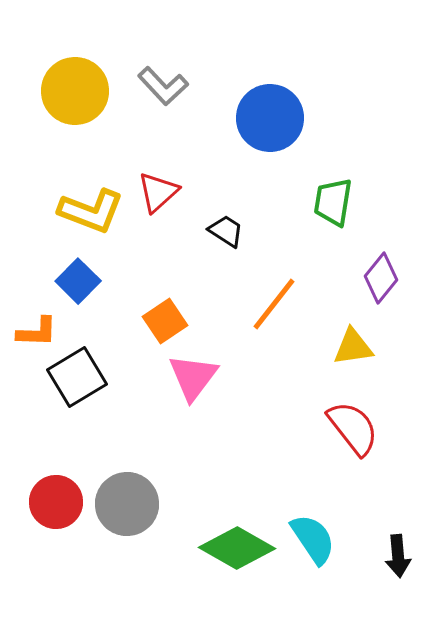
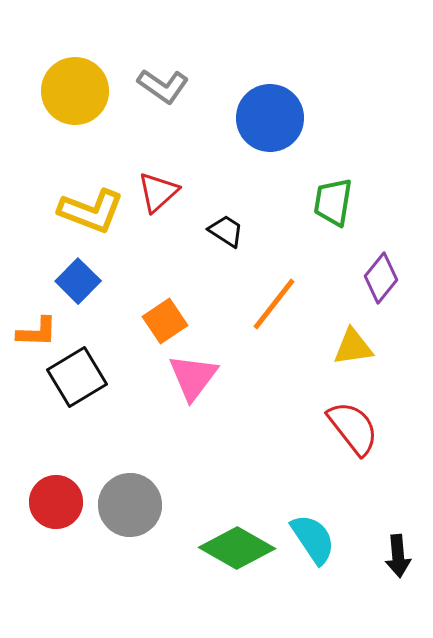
gray L-shape: rotated 12 degrees counterclockwise
gray circle: moved 3 px right, 1 px down
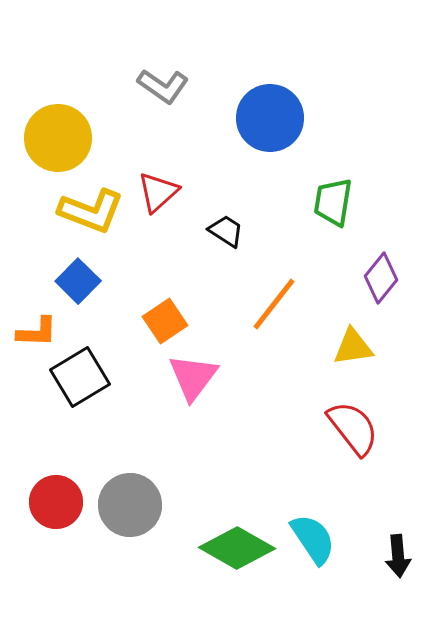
yellow circle: moved 17 px left, 47 px down
black square: moved 3 px right
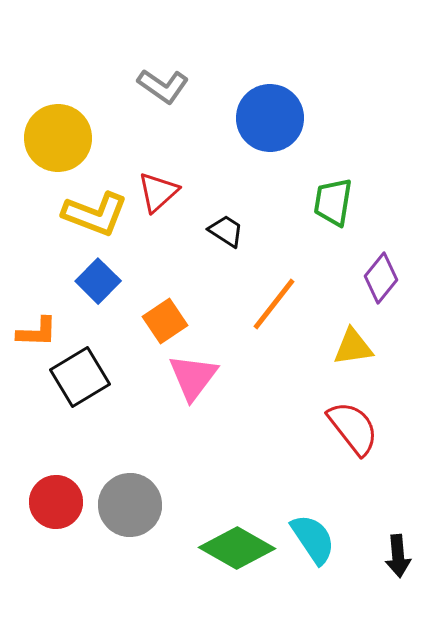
yellow L-shape: moved 4 px right, 3 px down
blue square: moved 20 px right
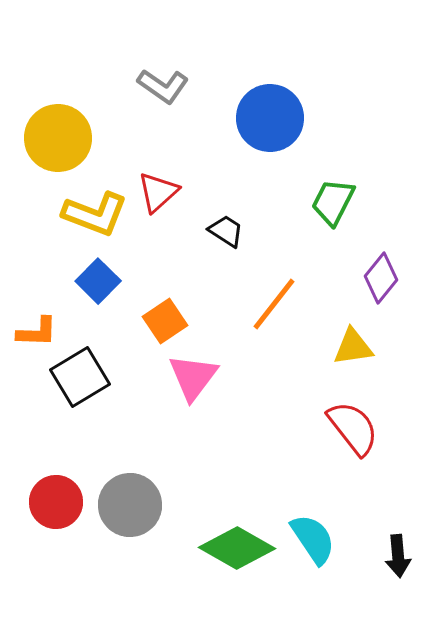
green trapezoid: rotated 18 degrees clockwise
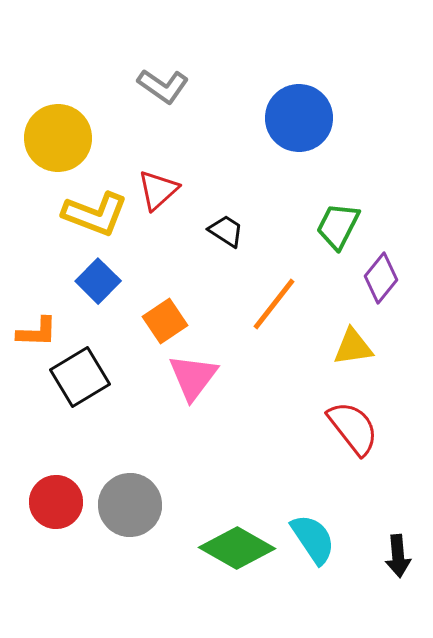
blue circle: moved 29 px right
red triangle: moved 2 px up
green trapezoid: moved 5 px right, 24 px down
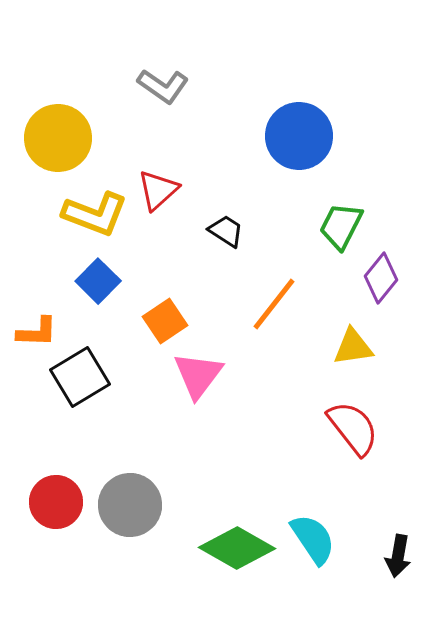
blue circle: moved 18 px down
green trapezoid: moved 3 px right
pink triangle: moved 5 px right, 2 px up
black arrow: rotated 15 degrees clockwise
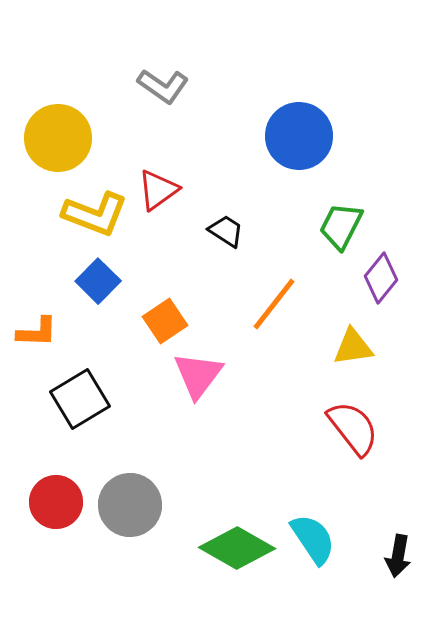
red triangle: rotated 6 degrees clockwise
black square: moved 22 px down
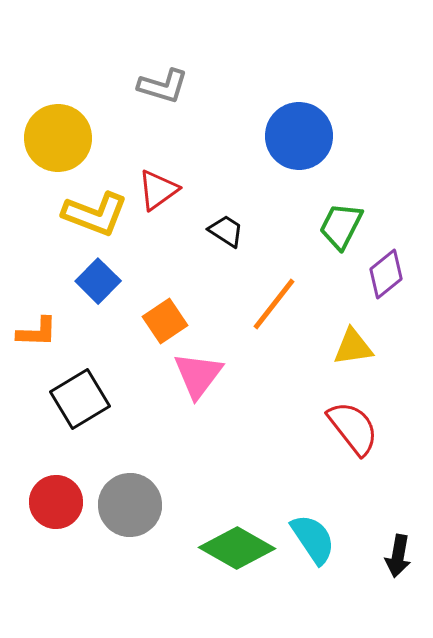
gray L-shape: rotated 18 degrees counterclockwise
purple diamond: moved 5 px right, 4 px up; rotated 12 degrees clockwise
